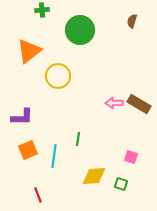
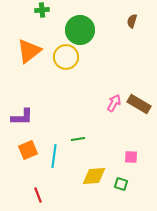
yellow circle: moved 8 px right, 19 px up
pink arrow: rotated 120 degrees clockwise
green line: rotated 72 degrees clockwise
pink square: rotated 16 degrees counterclockwise
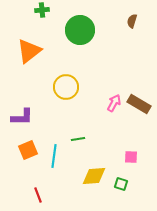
yellow circle: moved 30 px down
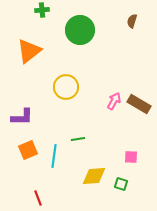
pink arrow: moved 2 px up
red line: moved 3 px down
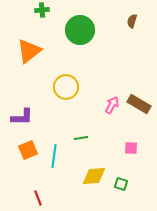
pink arrow: moved 2 px left, 4 px down
green line: moved 3 px right, 1 px up
pink square: moved 9 px up
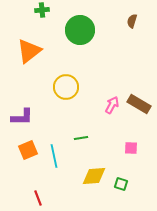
cyan line: rotated 20 degrees counterclockwise
